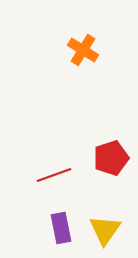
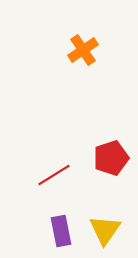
orange cross: rotated 24 degrees clockwise
red line: rotated 12 degrees counterclockwise
purple rectangle: moved 3 px down
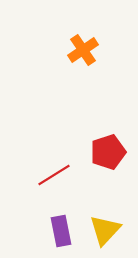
red pentagon: moved 3 px left, 6 px up
yellow triangle: rotated 8 degrees clockwise
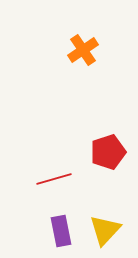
red line: moved 4 px down; rotated 16 degrees clockwise
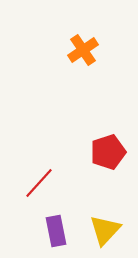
red line: moved 15 px left, 4 px down; rotated 32 degrees counterclockwise
purple rectangle: moved 5 px left
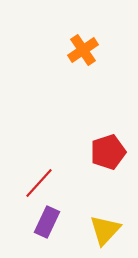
purple rectangle: moved 9 px left, 9 px up; rotated 36 degrees clockwise
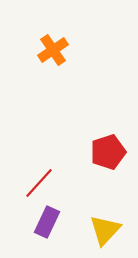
orange cross: moved 30 px left
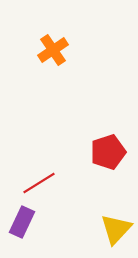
red line: rotated 16 degrees clockwise
purple rectangle: moved 25 px left
yellow triangle: moved 11 px right, 1 px up
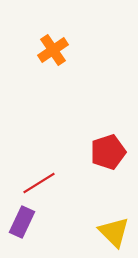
yellow triangle: moved 2 px left, 3 px down; rotated 28 degrees counterclockwise
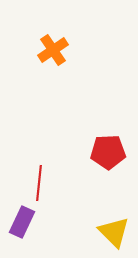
red pentagon: rotated 16 degrees clockwise
red line: rotated 52 degrees counterclockwise
